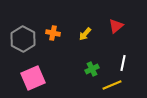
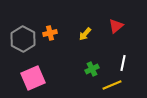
orange cross: moved 3 px left; rotated 24 degrees counterclockwise
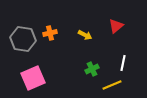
yellow arrow: moved 1 px down; rotated 104 degrees counterclockwise
gray hexagon: rotated 20 degrees counterclockwise
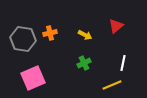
green cross: moved 8 px left, 6 px up
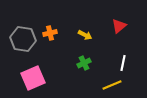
red triangle: moved 3 px right
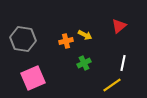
orange cross: moved 16 px right, 8 px down
yellow line: rotated 12 degrees counterclockwise
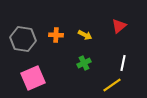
orange cross: moved 10 px left, 6 px up; rotated 16 degrees clockwise
